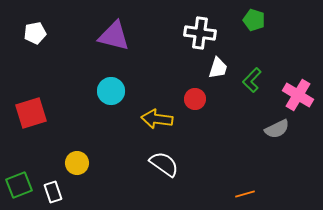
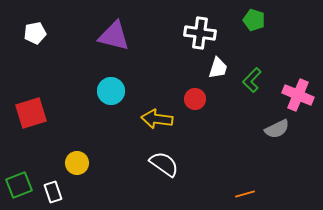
pink cross: rotated 8 degrees counterclockwise
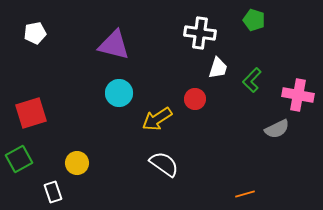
purple triangle: moved 9 px down
cyan circle: moved 8 px right, 2 px down
pink cross: rotated 12 degrees counterclockwise
yellow arrow: rotated 40 degrees counterclockwise
green square: moved 26 px up; rotated 8 degrees counterclockwise
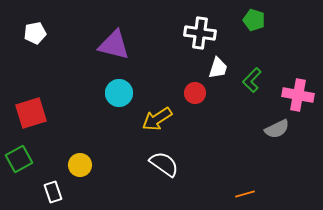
red circle: moved 6 px up
yellow circle: moved 3 px right, 2 px down
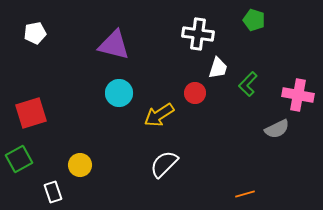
white cross: moved 2 px left, 1 px down
green L-shape: moved 4 px left, 4 px down
yellow arrow: moved 2 px right, 4 px up
white semicircle: rotated 80 degrees counterclockwise
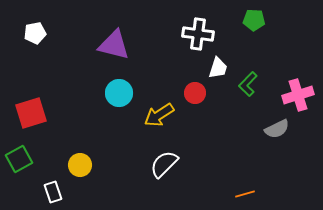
green pentagon: rotated 15 degrees counterclockwise
pink cross: rotated 28 degrees counterclockwise
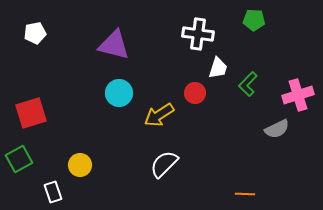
orange line: rotated 18 degrees clockwise
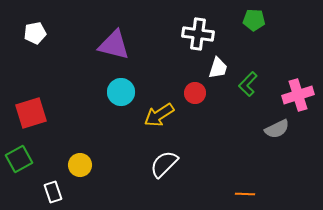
cyan circle: moved 2 px right, 1 px up
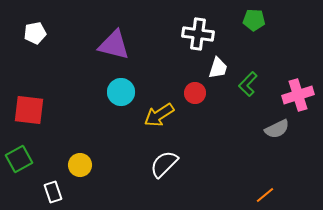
red square: moved 2 px left, 3 px up; rotated 24 degrees clockwise
orange line: moved 20 px right, 1 px down; rotated 42 degrees counterclockwise
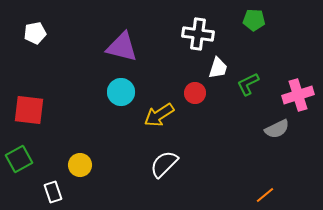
purple triangle: moved 8 px right, 2 px down
green L-shape: rotated 20 degrees clockwise
